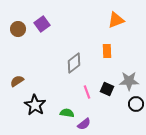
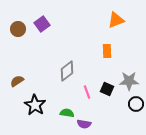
gray diamond: moved 7 px left, 8 px down
purple semicircle: rotated 48 degrees clockwise
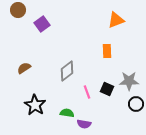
brown circle: moved 19 px up
brown semicircle: moved 7 px right, 13 px up
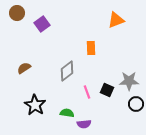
brown circle: moved 1 px left, 3 px down
orange rectangle: moved 16 px left, 3 px up
black square: moved 1 px down
purple semicircle: rotated 16 degrees counterclockwise
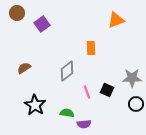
gray star: moved 3 px right, 3 px up
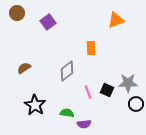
purple square: moved 6 px right, 2 px up
gray star: moved 4 px left, 5 px down
pink line: moved 1 px right
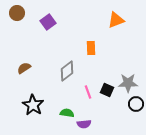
black star: moved 2 px left
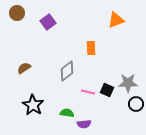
pink line: rotated 56 degrees counterclockwise
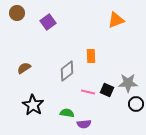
orange rectangle: moved 8 px down
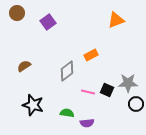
orange rectangle: moved 1 px up; rotated 64 degrees clockwise
brown semicircle: moved 2 px up
black star: rotated 15 degrees counterclockwise
purple semicircle: moved 3 px right, 1 px up
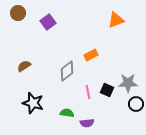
brown circle: moved 1 px right
pink line: rotated 64 degrees clockwise
black star: moved 2 px up
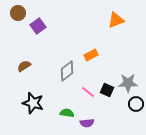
purple square: moved 10 px left, 4 px down
pink line: rotated 40 degrees counterclockwise
